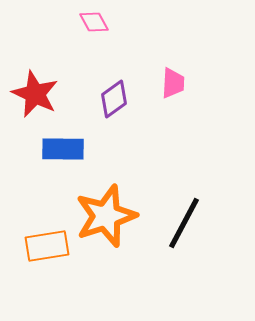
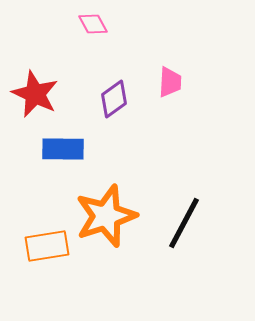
pink diamond: moved 1 px left, 2 px down
pink trapezoid: moved 3 px left, 1 px up
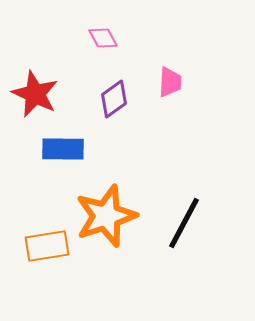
pink diamond: moved 10 px right, 14 px down
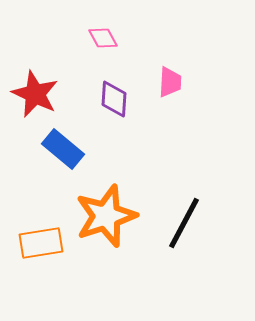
purple diamond: rotated 51 degrees counterclockwise
blue rectangle: rotated 39 degrees clockwise
orange rectangle: moved 6 px left, 3 px up
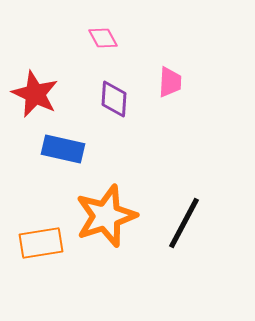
blue rectangle: rotated 27 degrees counterclockwise
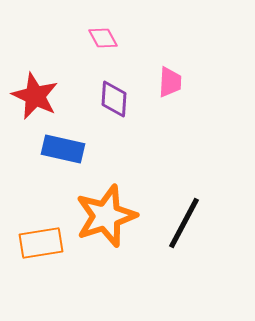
red star: moved 2 px down
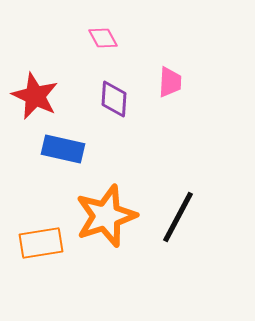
black line: moved 6 px left, 6 px up
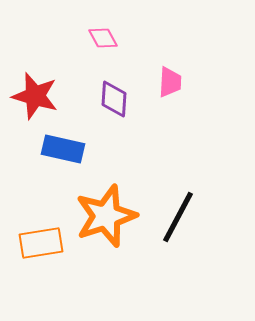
red star: rotated 9 degrees counterclockwise
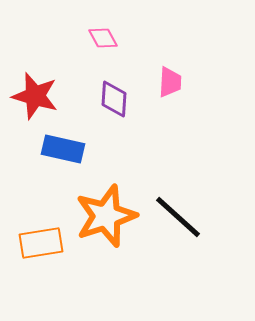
black line: rotated 76 degrees counterclockwise
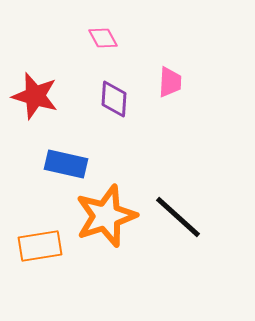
blue rectangle: moved 3 px right, 15 px down
orange rectangle: moved 1 px left, 3 px down
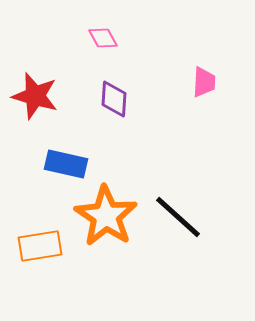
pink trapezoid: moved 34 px right
orange star: rotated 20 degrees counterclockwise
